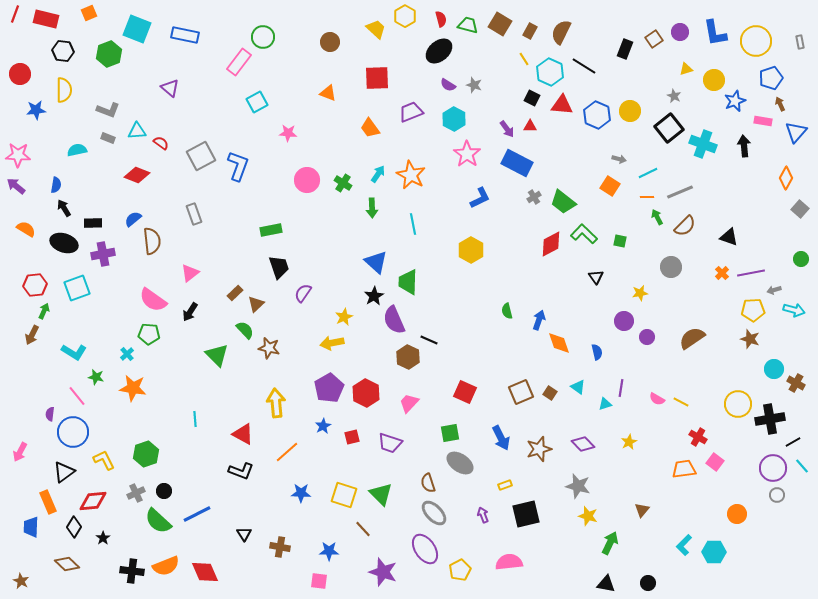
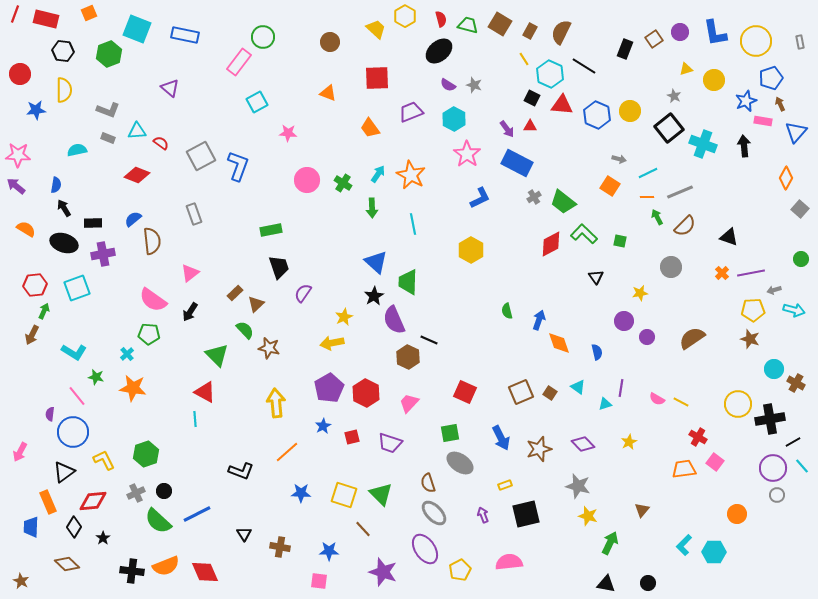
cyan hexagon at (550, 72): moved 2 px down
blue star at (735, 101): moved 11 px right
red triangle at (243, 434): moved 38 px left, 42 px up
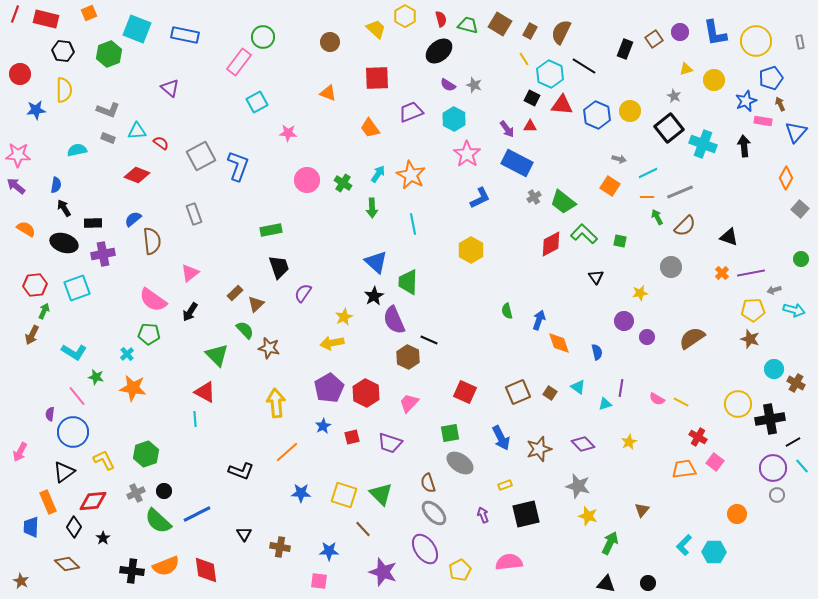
brown square at (521, 392): moved 3 px left
red diamond at (205, 572): moved 1 px right, 2 px up; rotated 16 degrees clockwise
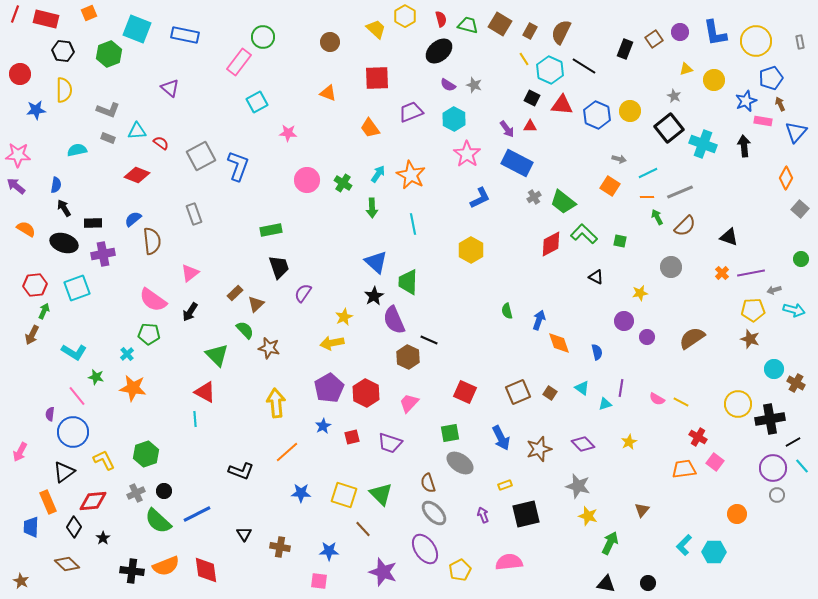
cyan hexagon at (550, 74): moved 4 px up
black triangle at (596, 277): rotated 28 degrees counterclockwise
cyan triangle at (578, 387): moved 4 px right, 1 px down
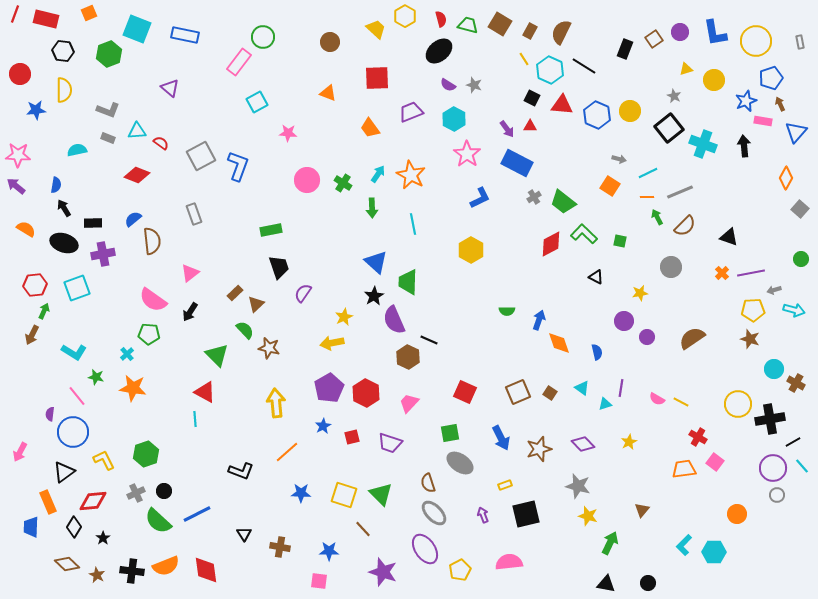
green semicircle at (507, 311): rotated 77 degrees counterclockwise
brown star at (21, 581): moved 76 px right, 6 px up
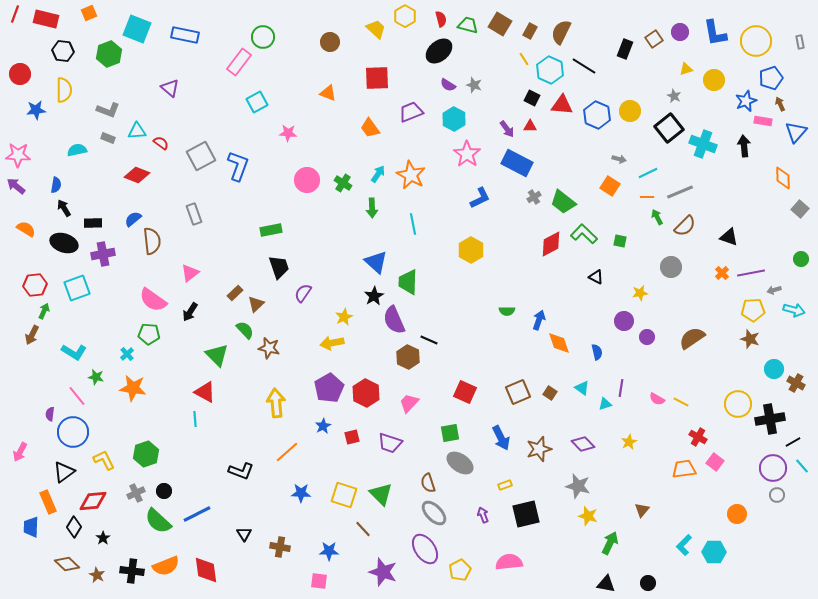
orange diamond at (786, 178): moved 3 px left; rotated 30 degrees counterclockwise
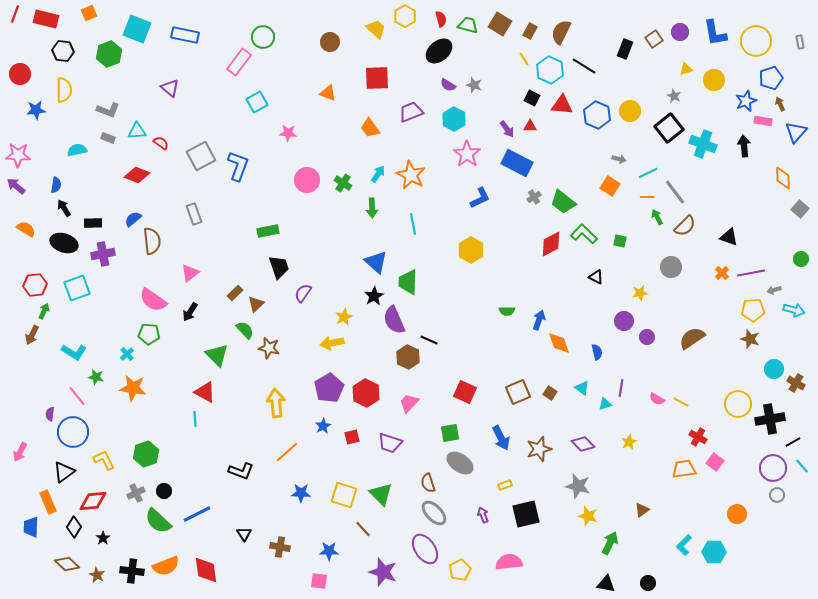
gray line at (680, 192): moved 5 px left; rotated 76 degrees clockwise
green rectangle at (271, 230): moved 3 px left, 1 px down
brown triangle at (642, 510): rotated 14 degrees clockwise
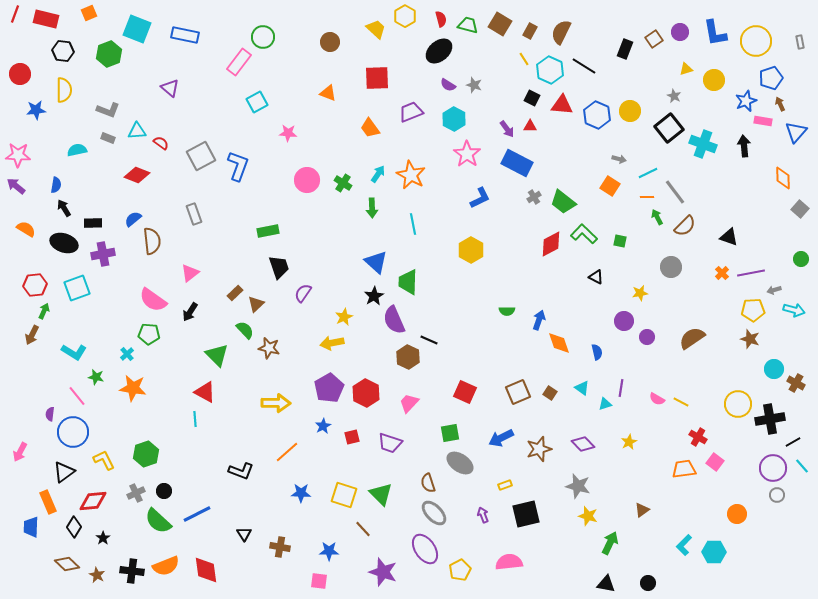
yellow arrow at (276, 403): rotated 96 degrees clockwise
blue arrow at (501, 438): rotated 90 degrees clockwise
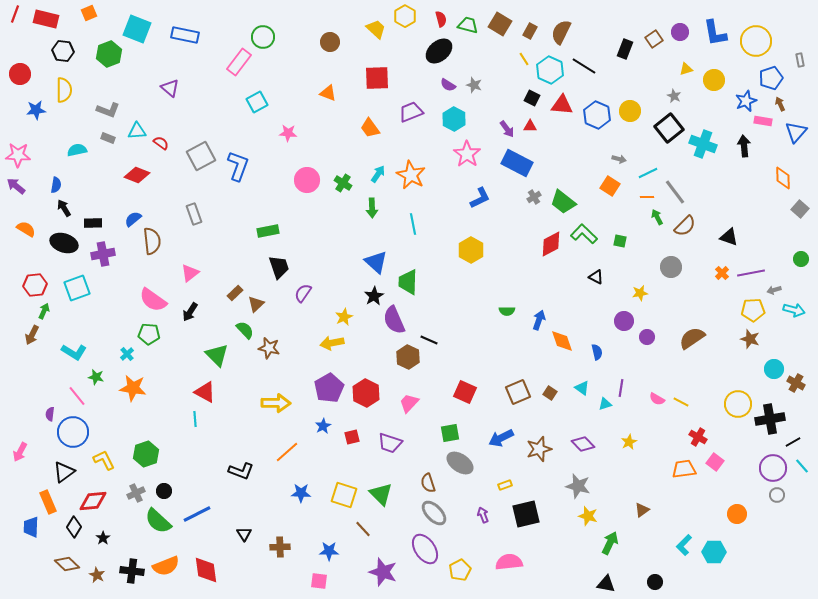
gray rectangle at (800, 42): moved 18 px down
orange diamond at (559, 343): moved 3 px right, 2 px up
brown cross at (280, 547): rotated 12 degrees counterclockwise
black circle at (648, 583): moved 7 px right, 1 px up
